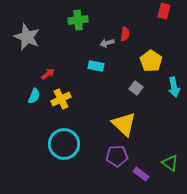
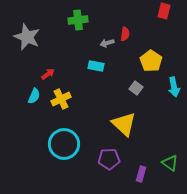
purple pentagon: moved 8 px left, 3 px down
purple rectangle: rotated 70 degrees clockwise
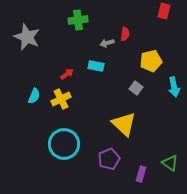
yellow pentagon: rotated 25 degrees clockwise
red arrow: moved 19 px right
purple pentagon: rotated 20 degrees counterclockwise
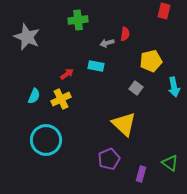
cyan circle: moved 18 px left, 4 px up
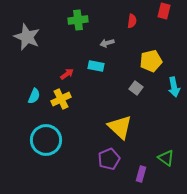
red semicircle: moved 7 px right, 13 px up
yellow triangle: moved 4 px left, 3 px down
green triangle: moved 4 px left, 5 px up
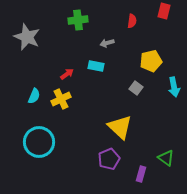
cyan circle: moved 7 px left, 2 px down
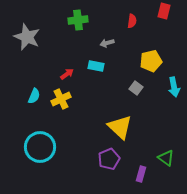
cyan circle: moved 1 px right, 5 px down
